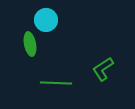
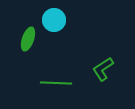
cyan circle: moved 8 px right
green ellipse: moved 2 px left, 5 px up; rotated 30 degrees clockwise
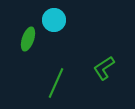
green L-shape: moved 1 px right, 1 px up
green line: rotated 68 degrees counterclockwise
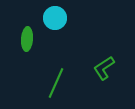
cyan circle: moved 1 px right, 2 px up
green ellipse: moved 1 px left; rotated 15 degrees counterclockwise
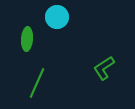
cyan circle: moved 2 px right, 1 px up
green line: moved 19 px left
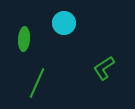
cyan circle: moved 7 px right, 6 px down
green ellipse: moved 3 px left
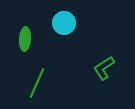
green ellipse: moved 1 px right
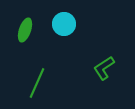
cyan circle: moved 1 px down
green ellipse: moved 9 px up; rotated 15 degrees clockwise
